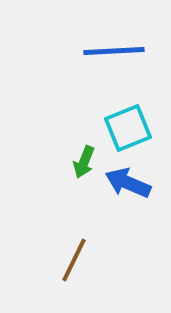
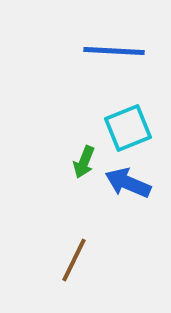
blue line: rotated 6 degrees clockwise
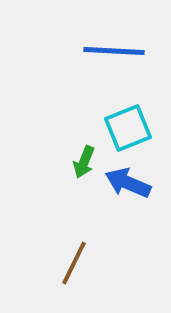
brown line: moved 3 px down
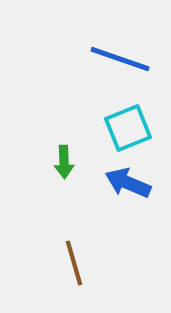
blue line: moved 6 px right, 8 px down; rotated 16 degrees clockwise
green arrow: moved 20 px left; rotated 24 degrees counterclockwise
brown line: rotated 42 degrees counterclockwise
